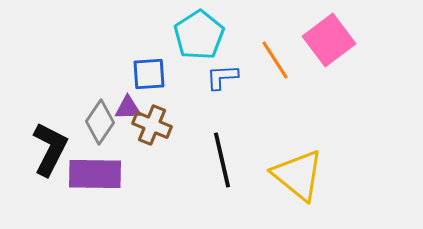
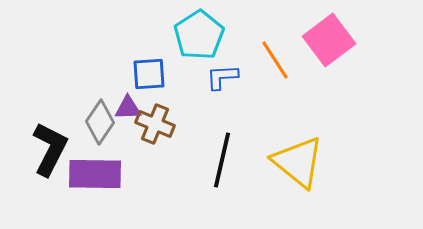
brown cross: moved 3 px right, 1 px up
black line: rotated 26 degrees clockwise
yellow triangle: moved 13 px up
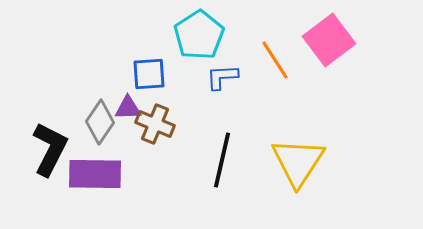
yellow triangle: rotated 24 degrees clockwise
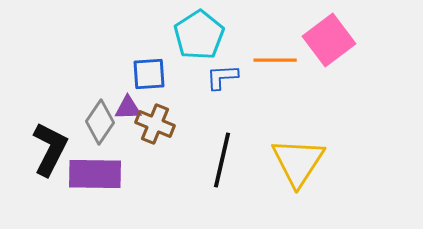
orange line: rotated 57 degrees counterclockwise
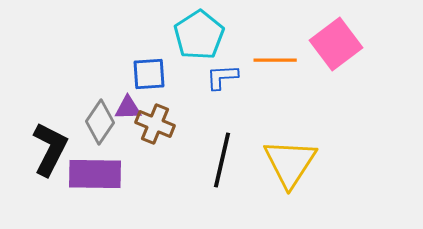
pink square: moved 7 px right, 4 px down
yellow triangle: moved 8 px left, 1 px down
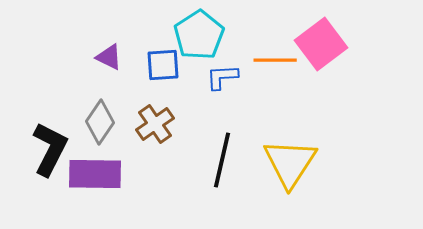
pink square: moved 15 px left
blue square: moved 14 px right, 9 px up
purple triangle: moved 19 px left, 51 px up; rotated 28 degrees clockwise
brown cross: rotated 33 degrees clockwise
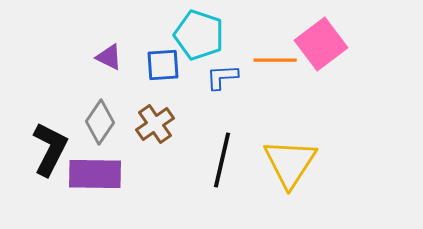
cyan pentagon: rotated 21 degrees counterclockwise
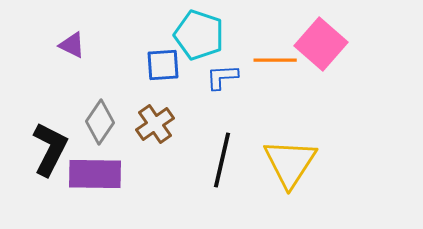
pink square: rotated 12 degrees counterclockwise
purple triangle: moved 37 px left, 12 px up
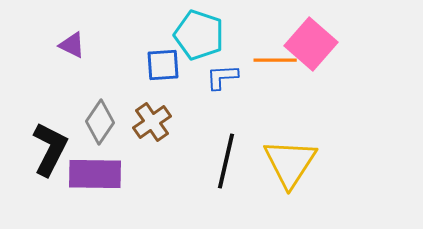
pink square: moved 10 px left
brown cross: moved 3 px left, 2 px up
black line: moved 4 px right, 1 px down
